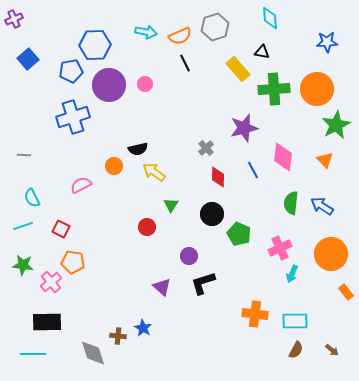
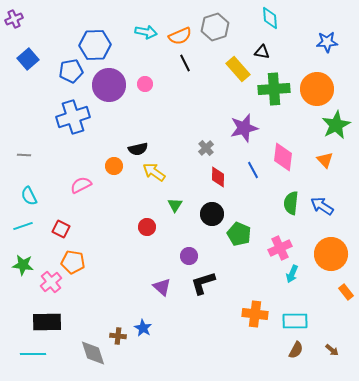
cyan semicircle at (32, 198): moved 3 px left, 2 px up
green triangle at (171, 205): moved 4 px right
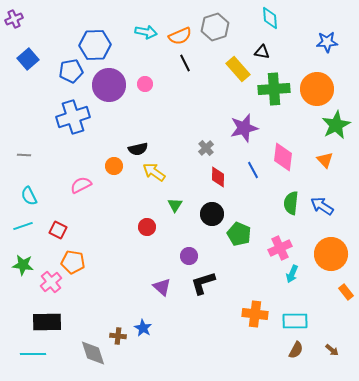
red square at (61, 229): moved 3 px left, 1 px down
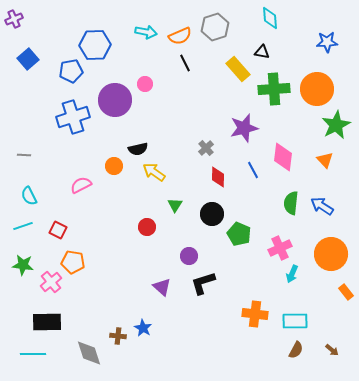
purple circle at (109, 85): moved 6 px right, 15 px down
gray diamond at (93, 353): moved 4 px left
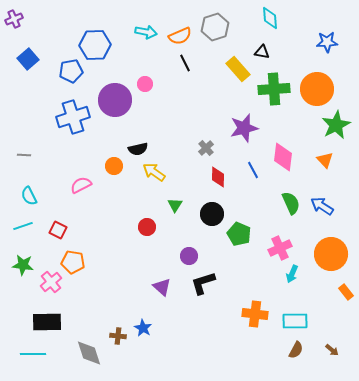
green semicircle at (291, 203): rotated 150 degrees clockwise
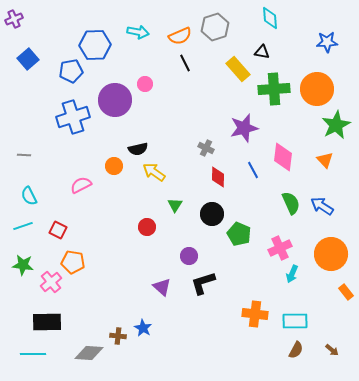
cyan arrow at (146, 32): moved 8 px left
gray cross at (206, 148): rotated 21 degrees counterclockwise
gray diamond at (89, 353): rotated 68 degrees counterclockwise
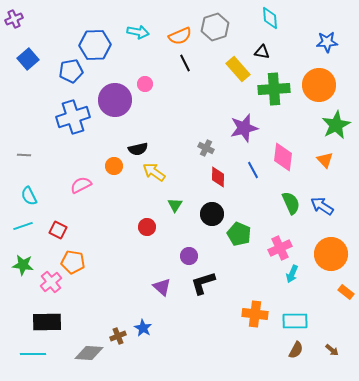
orange circle at (317, 89): moved 2 px right, 4 px up
orange rectangle at (346, 292): rotated 14 degrees counterclockwise
brown cross at (118, 336): rotated 28 degrees counterclockwise
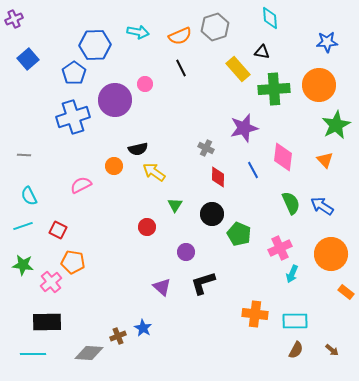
black line at (185, 63): moved 4 px left, 5 px down
blue pentagon at (71, 71): moved 3 px right, 2 px down; rotated 25 degrees counterclockwise
purple circle at (189, 256): moved 3 px left, 4 px up
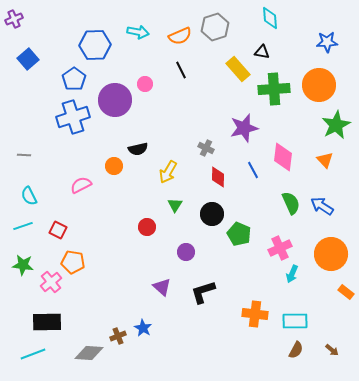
black line at (181, 68): moved 2 px down
blue pentagon at (74, 73): moved 6 px down
yellow arrow at (154, 172): moved 14 px right; rotated 95 degrees counterclockwise
black L-shape at (203, 283): moved 9 px down
cyan line at (33, 354): rotated 20 degrees counterclockwise
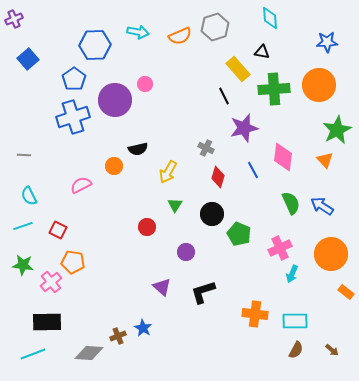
black line at (181, 70): moved 43 px right, 26 px down
green star at (336, 125): moved 1 px right, 5 px down
red diamond at (218, 177): rotated 15 degrees clockwise
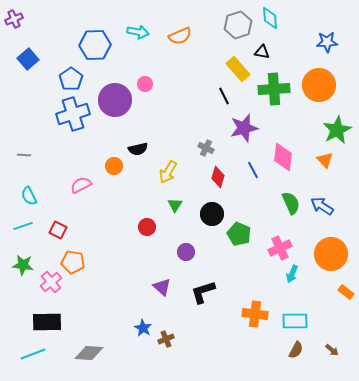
gray hexagon at (215, 27): moved 23 px right, 2 px up
blue pentagon at (74, 79): moved 3 px left
blue cross at (73, 117): moved 3 px up
brown cross at (118, 336): moved 48 px right, 3 px down
